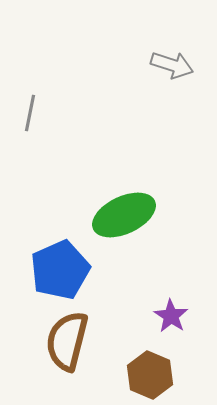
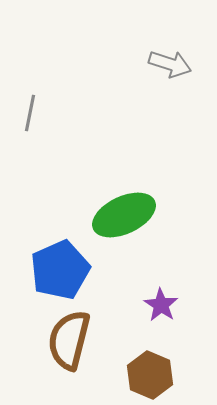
gray arrow: moved 2 px left, 1 px up
purple star: moved 10 px left, 11 px up
brown semicircle: moved 2 px right, 1 px up
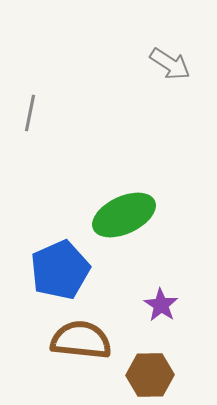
gray arrow: rotated 15 degrees clockwise
brown semicircle: moved 12 px right; rotated 82 degrees clockwise
brown hexagon: rotated 24 degrees counterclockwise
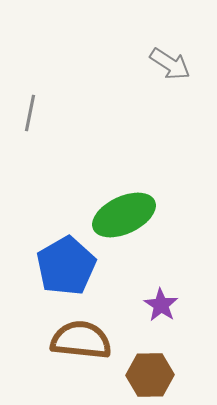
blue pentagon: moved 6 px right, 4 px up; rotated 6 degrees counterclockwise
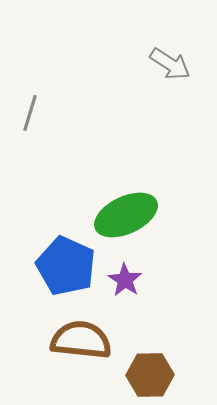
gray line: rotated 6 degrees clockwise
green ellipse: moved 2 px right
blue pentagon: rotated 18 degrees counterclockwise
purple star: moved 36 px left, 25 px up
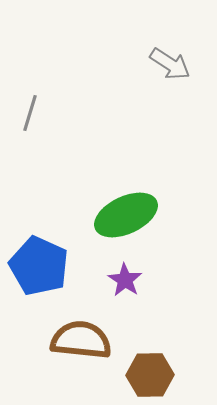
blue pentagon: moved 27 px left
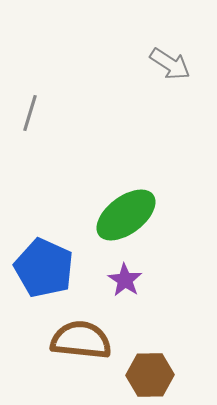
green ellipse: rotated 12 degrees counterclockwise
blue pentagon: moved 5 px right, 2 px down
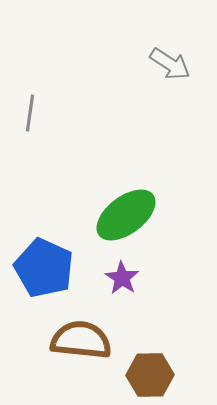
gray line: rotated 9 degrees counterclockwise
purple star: moved 3 px left, 2 px up
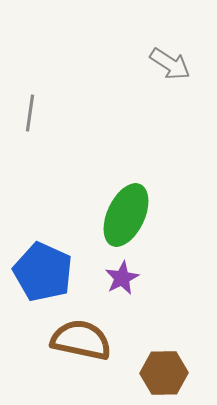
green ellipse: rotated 28 degrees counterclockwise
blue pentagon: moved 1 px left, 4 px down
purple star: rotated 12 degrees clockwise
brown semicircle: rotated 6 degrees clockwise
brown hexagon: moved 14 px right, 2 px up
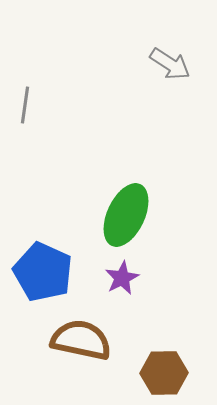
gray line: moved 5 px left, 8 px up
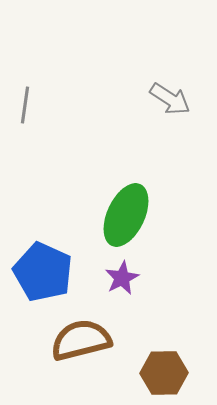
gray arrow: moved 35 px down
brown semicircle: rotated 26 degrees counterclockwise
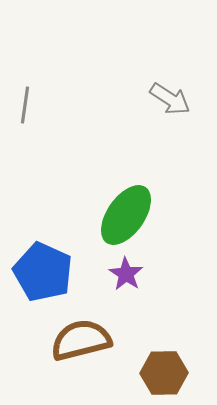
green ellipse: rotated 10 degrees clockwise
purple star: moved 4 px right, 4 px up; rotated 12 degrees counterclockwise
